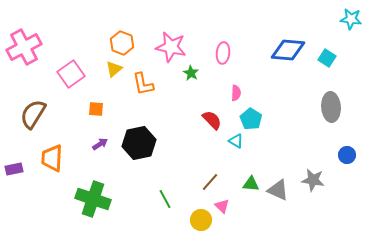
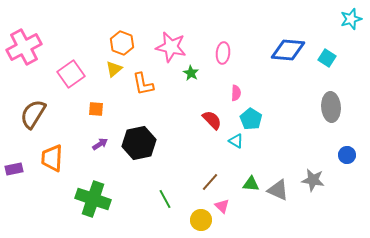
cyan star: rotated 25 degrees counterclockwise
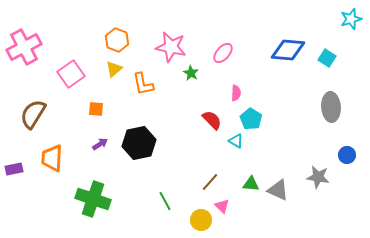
orange hexagon: moved 5 px left, 3 px up
pink ellipse: rotated 35 degrees clockwise
gray star: moved 5 px right, 3 px up
green line: moved 2 px down
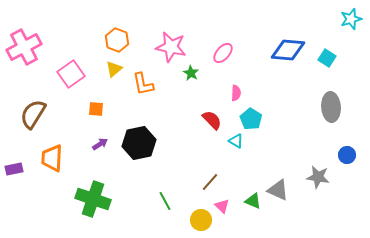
green triangle: moved 2 px right, 17 px down; rotated 18 degrees clockwise
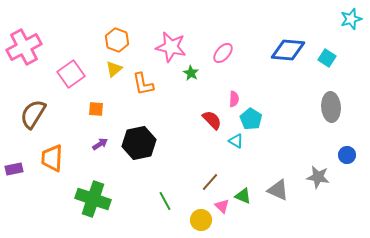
pink semicircle: moved 2 px left, 6 px down
green triangle: moved 10 px left, 5 px up
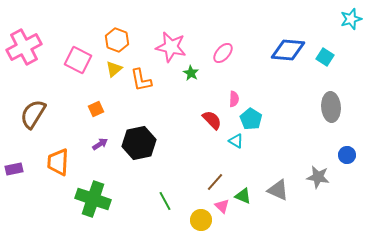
cyan square: moved 2 px left, 1 px up
pink square: moved 7 px right, 14 px up; rotated 28 degrees counterclockwise
orange L-shape: moved 2 px left, 4 px up
orange square: rotated 28 degrees counterclockwise
orange trapezoid: moved 6 px right, 4 px down
brown line: moved 5 px right
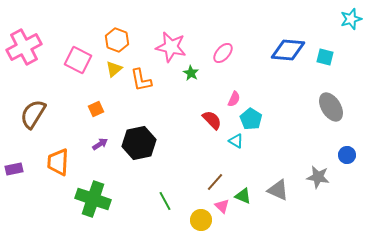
cyan square: rotated 18 degrees counterclockwise
pink semicircle: rotated 21 degrees clockwise
gray ellipse: rotated 28 degrees counterclockwise
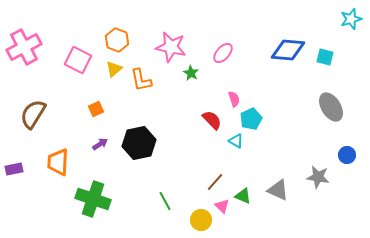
pink semicircle: rotated 42 degrees counterclockwise
cyan pentagon: rotated 15 degrees clockwise
